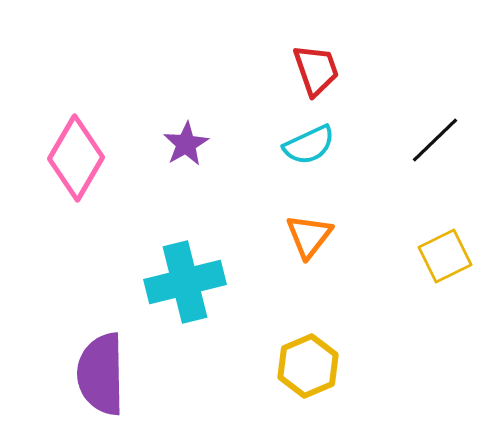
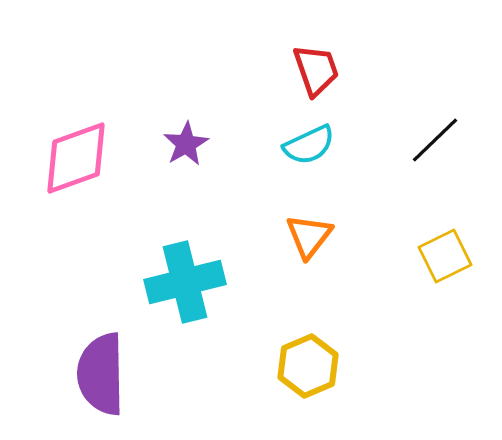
pink diamond: rotated 40 degrees clockwise
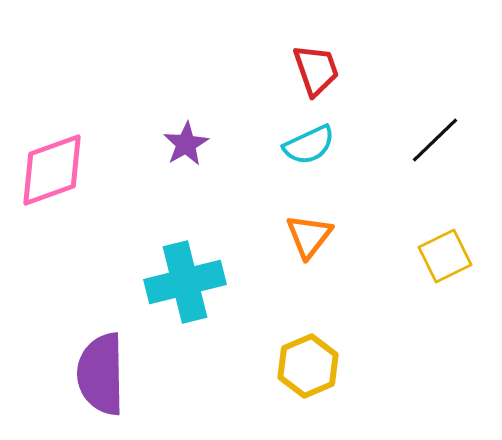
pink diamond: moved 24 px left, 12 px down
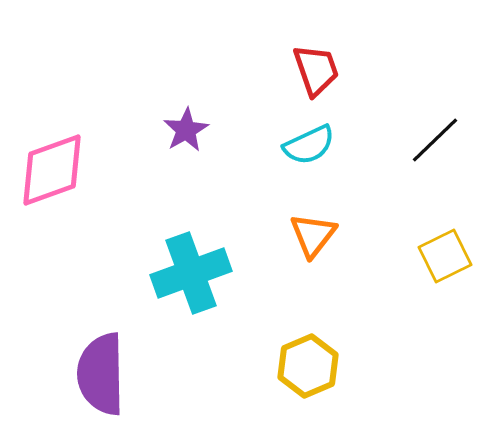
purple star: moved 14 px up
orange triangle: moved 4 px right, 1 px up
cyan cross: moved 6 px right, 9 px up; rotated 6 degrees counterclockwise
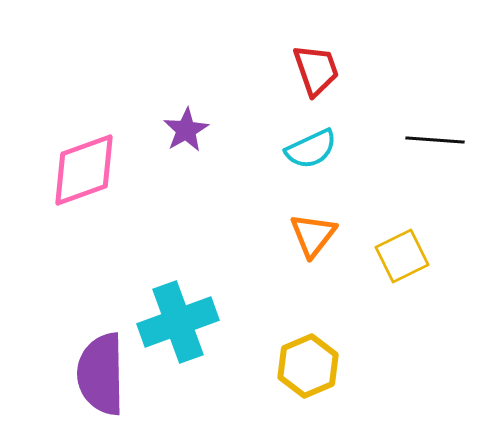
black line: rotated 48 degrees clockwise
cyan semicircle: moved 2 px right, 4 px down
pink diamond: moved 32 px right
yellow square: moved 43 px left
cyan cross: moved 13 px left, 49 px down
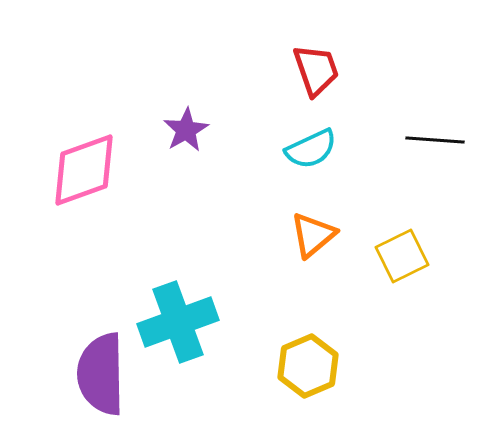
orange triangle: rotated 12 degrees clockwise
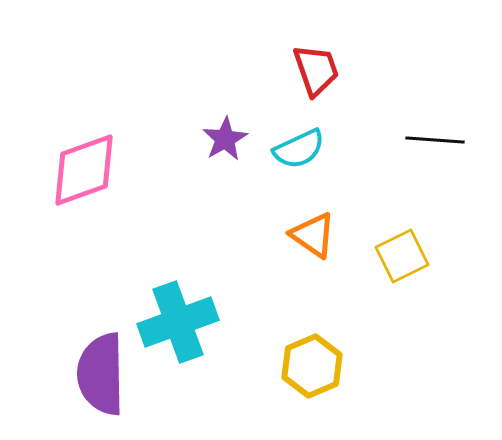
purple star: moved 39 px right, 9 px down
cyan semicircle: moved 12 px left
orange triangle: rotated 45 degrees counterclockwise
yellow hexagon: moved 4 px right
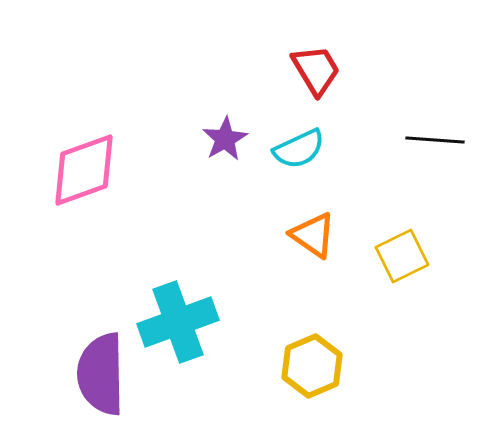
red trapezoid: rotated 12 degrees counterclockwise
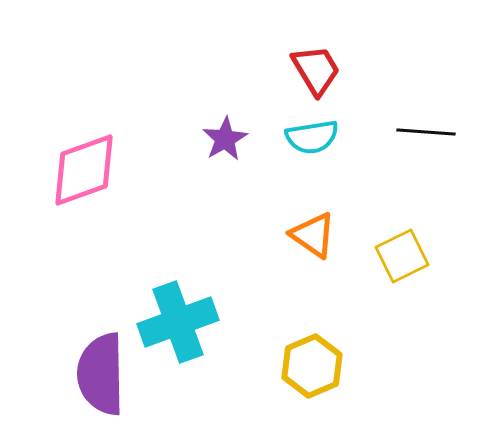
black line: moved 9 px left, 8 px up
cyan semicircle: moved 13 px right, 12 px up; rotated 16 degrees clockwise
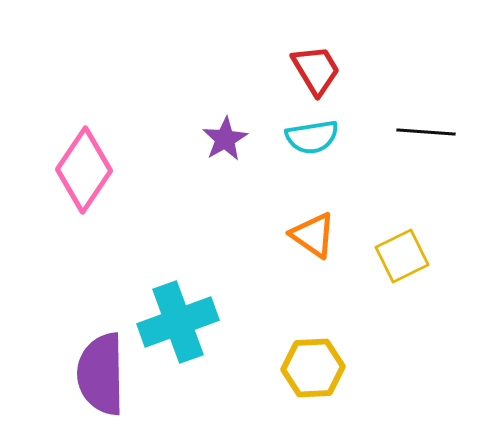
pink diamond: rotated 36 degrees counterclockwise
yellow hexagon: moved 1 px right, 2 px down; rotated 20 degrees clockwise
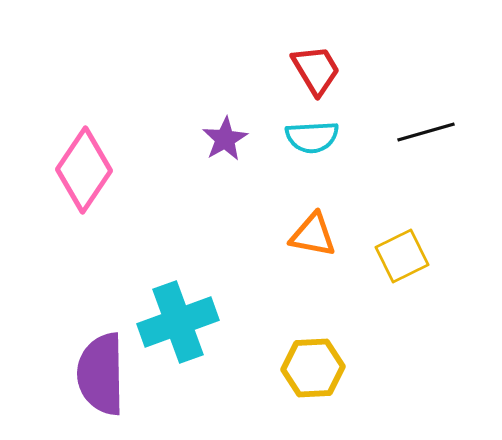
black line: rotated 20 degrees counterclockwise
cyan semicircle: rotated 6 degrees clockwise
orange triangle: rotated 24 degrees counterclockwise
